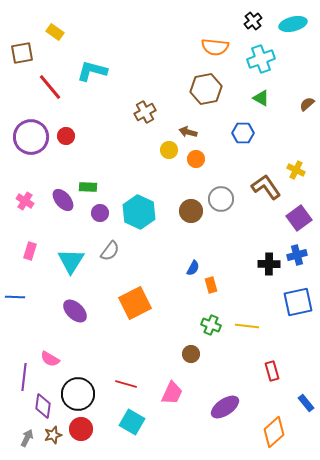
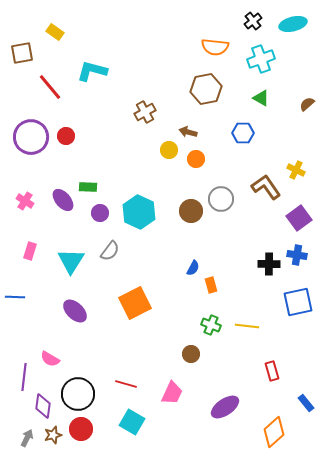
blue cross at (297, 255): rotated 24 degrees clockwise
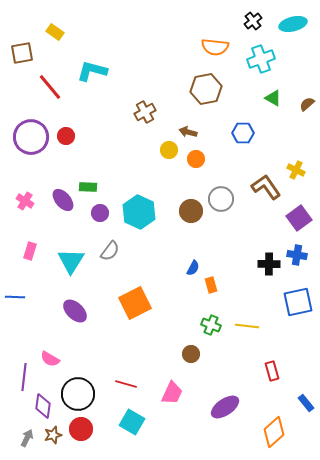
green triangle at (261, 98): moved 12 px right
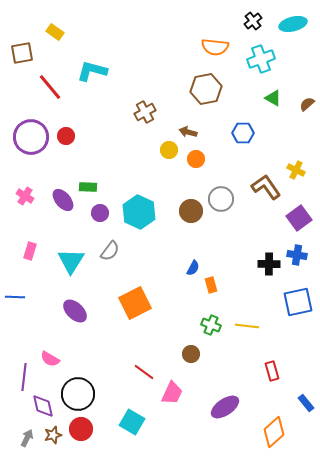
pink cross at (25, 201): moved 5 px up
red line at (126, 384): moved 18 px right, 12 px up; rotated 20 degrees clockwise
purple diamond at (43, 406): rotated 20 degrees counterclockwise
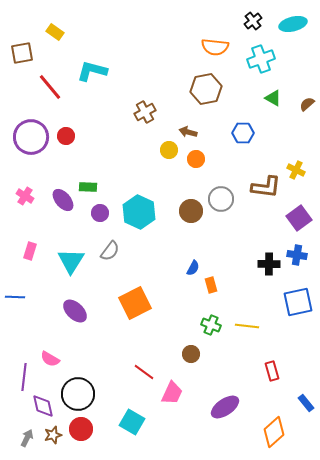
brown L-shape at (266, 187): rotated 132 degrees clockwise
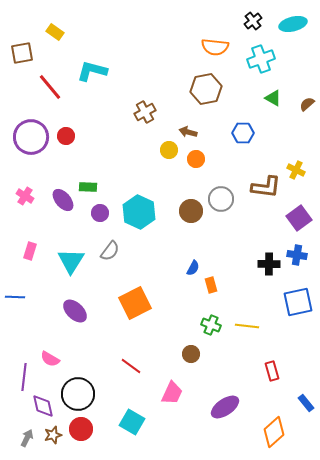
red line at (144, 372): moved 13 px left, 6 px up
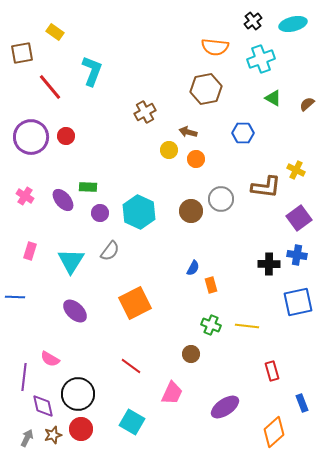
cyan L-shape at (92, 71): rotated 96 degrees clockwise
blue rectangle at (306, 403): moved 4 px left; rotated 18 degrees clockwise
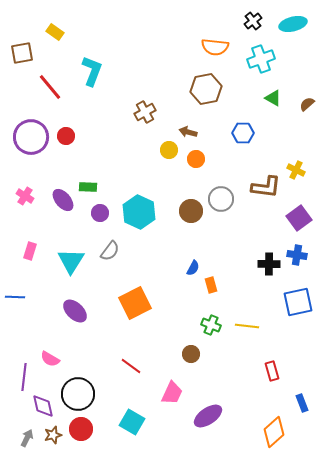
purple ellipse at (225, 407): moved 17 px left, 9 px down
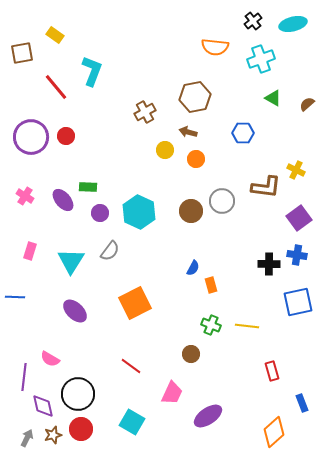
yellow rectangle at (55, 32): moved 3 px down
red line at (50, 87): moved 6 px right
brown hexagon at (206, 89): moved 11 px left, 8 px down
yellow circle at (169, 150): moved 4 px left
gray circle at (221, 199): moved 1 px right, 2 px down
